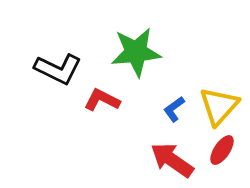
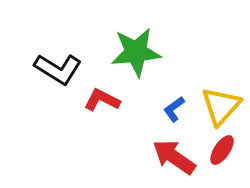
black L-shape: rotated 6 degrees clockwise
yellow triangle: moved 2 px right
red arrow: moved 2 px right, 3 px up
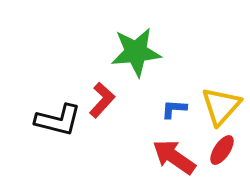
black L-shape: moved 51 px down; rotated 18 degrees counterclockwise
red L-shape: rotated 105 degrees clockwise
blue L-shape: rotated 40 degrees clockwise
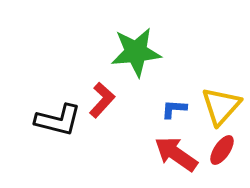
red arrow: moved 2 px right, 3 px up
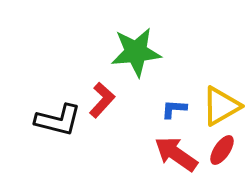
yellow triangle: rotated 18 degrees clockwise
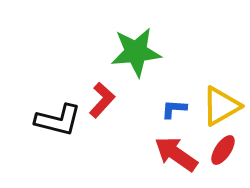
red ellipse: moved 1 px right
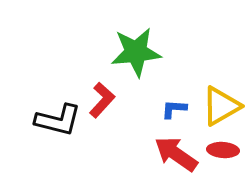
red ellipse: rotated 60 degrees clockwise
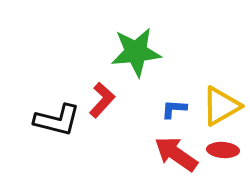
black L-shape: moved 1 px left
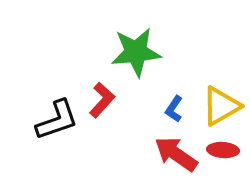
blue L-shape: rotated 60 degrees counterclockwise
black L-shape: rotated 33 degrees counterclockwise
